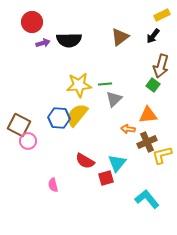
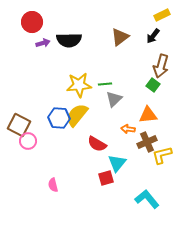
red semicircle: moved 12 px right, 17 px up
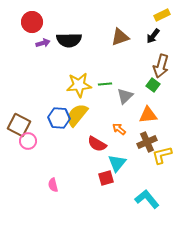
brown triangle: rotated 18 degrees clockwise
gray triangle: moved 11 px right, 3 px up
orange arrow: moved 9 px left; rotated 32 degrees clockwise
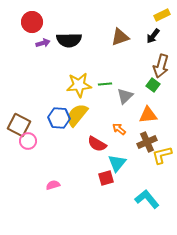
pink semicircle: rotated 88 degrees clockwise
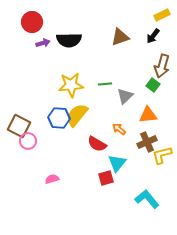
brown arrow: moved 1 px right
yellow star: moved 8 px left
brown square: moved 1 px down
pink semicircle: moved 1 px left, 6 px up
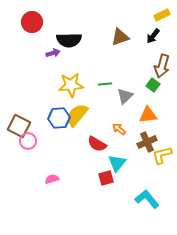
purple arrow: moved 10 px right, 10 px down
blue hexagon: rotated 10 degrees counterclockwise
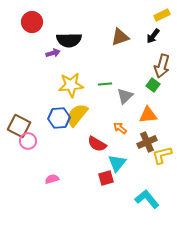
orange arrow: moved 1 px right, 1 px up
